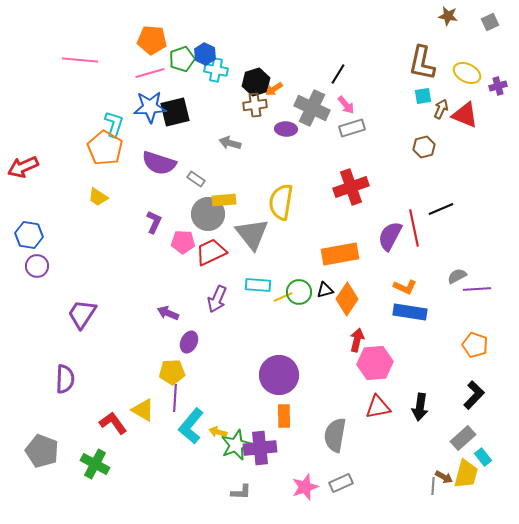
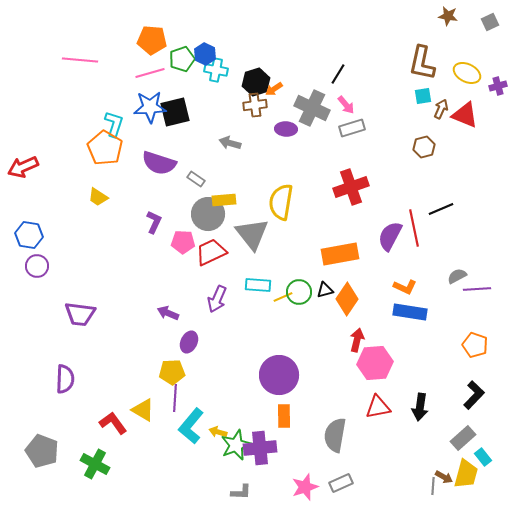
purple trapezoid at (82, 314): moved 2 px left; rotated 116 degrees counterclockwise
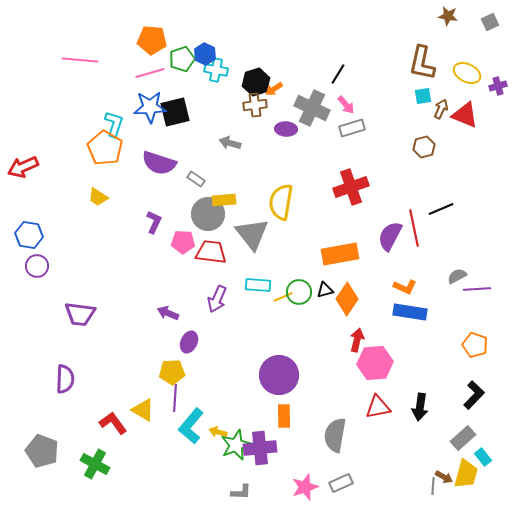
red trapezoid at (211, 252): rotated 32 degrees clockwise
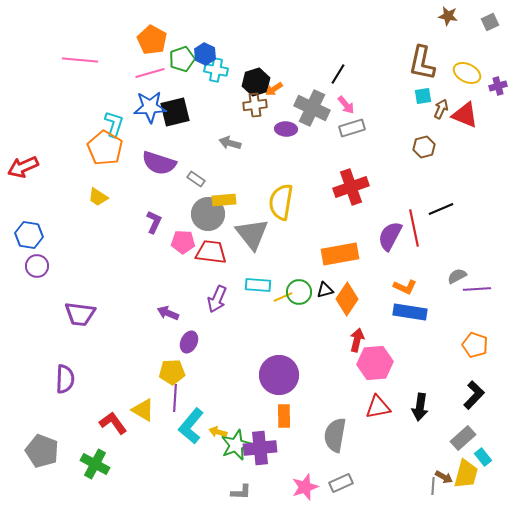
orange pentagon at (152, 40): rotated 24 degrees clockwise
